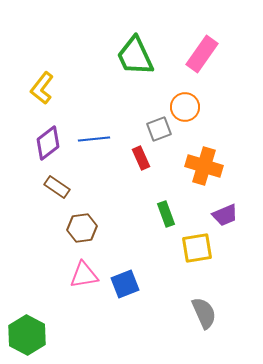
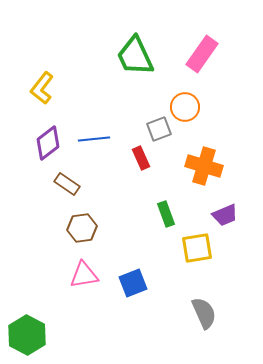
brown rectangle: moved 10 px right, 3 px up
blue square: moved 8 px right, 1 px up
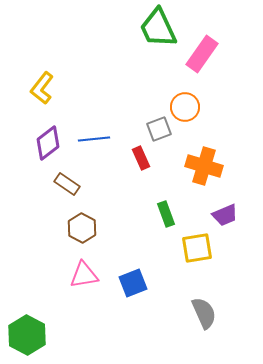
green trapezoid: moved 23 px right, 28 px up
brown hexagon: rotated 24 degrees counterclockwise
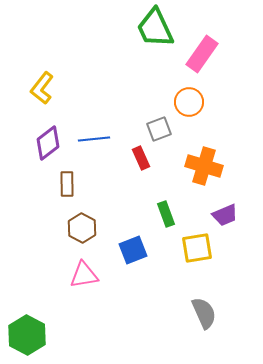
green trapezoid: moved 3 px left
orange circle: moved 4 px right, 5 px up
brown rectangle: rotated 55 degrees clockwise
blue square: moved 33 px up
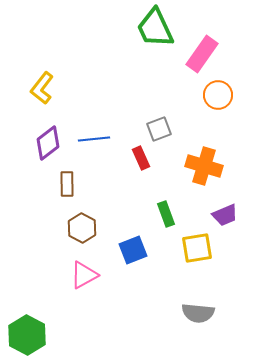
orange circle: moved 29 px right, 7 px up
pink triangle: rotated 20 degrees counterclockwise
gray semicircle: moved 6 px left; rotated 120 degrees clockwise
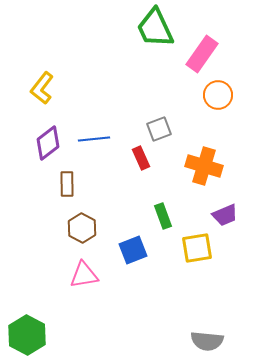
green rectangle: moved 3 px left, 2 px down
pink triangle: rotated 20 degrees clockwise
gray semicircle: moved 9 px right, 28 px down
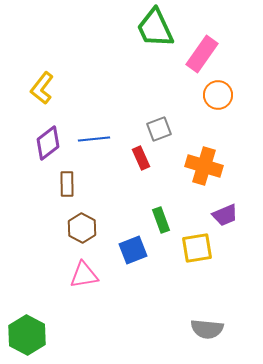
green rectangle: moved 2 px left, 4 px down
gray semicircle: moved 12 px up
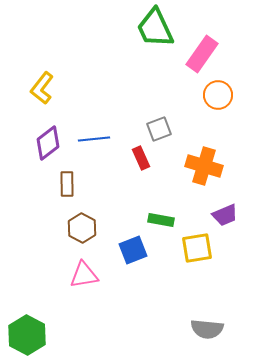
green rectangle: rotated 60 degrees counterclockwise
